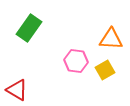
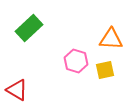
green rectangle: rotated 12 degrees clockwise
pink hexagon: rotated 10 degrees clockwise
yellow square: rotated 18 degrees clockwise
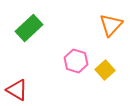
orange triangle: moved 14 px up; rotated 50 degrees counterclockwise
yellow square: rotated 30 degrees counterclockwise
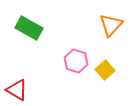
green rectangle: rotated 72 degrees clockwise
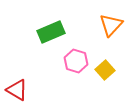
green rectangle: moved 22 px right, 4 px down; rotated 52 degrees counterclockwise
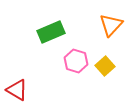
yellow square: moved 4 px up
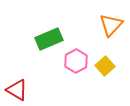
green rectangle: moved 2 px left, 7 px down
pink hexagon: rotated 15 degrees clockwise
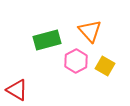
orange triangle: moved 21 px left, 6 px down; rotated 25 degrees counterclockwise
green rectangle: moved 2 px left, 1 px down; rotated 8 degrees clockwise
yellow square: rotated 18 degrees counterclockwise
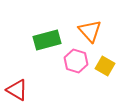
pink hexagon: rotated 15 degrees counterclockwise
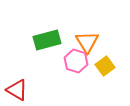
orange triangle: moved 3 px left, 11 px down; rotated 10 degrees clockwise
yellow square: rotated 24 degrees clockwise
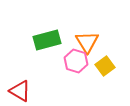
red triangle: moved 3 px right, 1 px down
